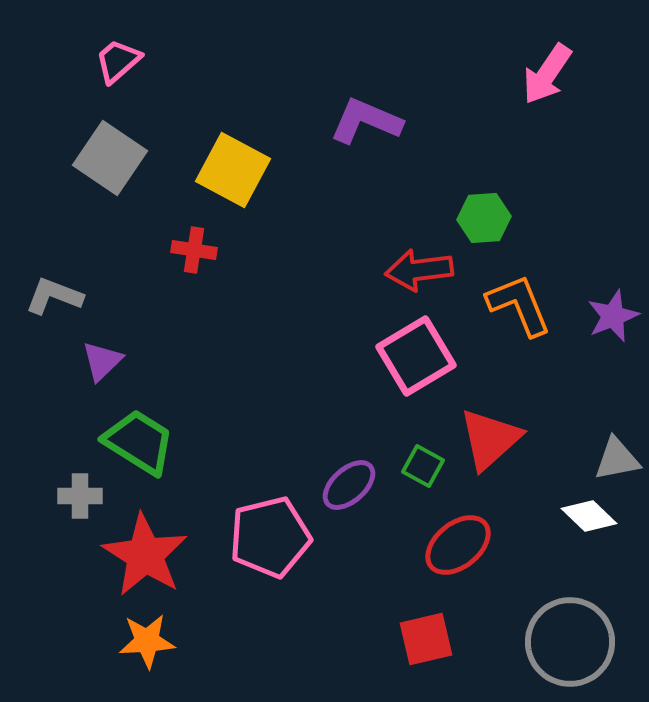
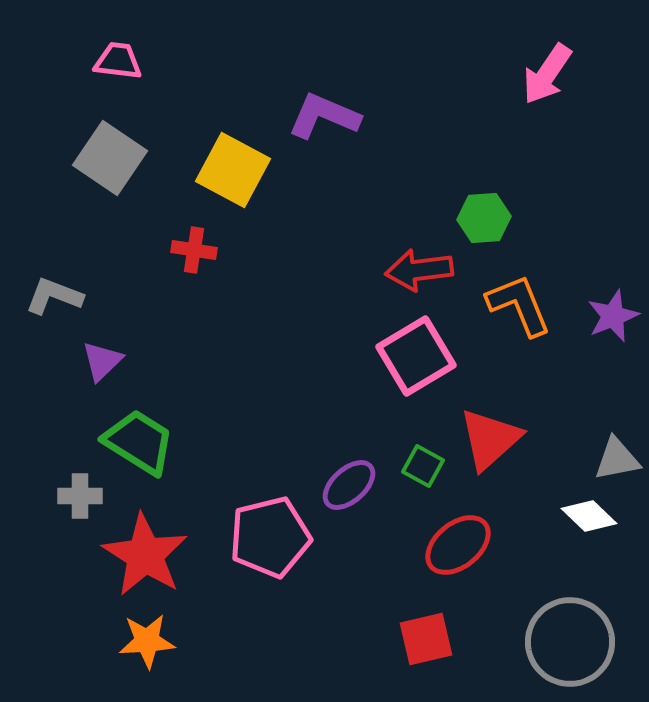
pink trapezoid: rotated 48 degrees clockwise
purple L-shape: moved 42 px left, 5 px up
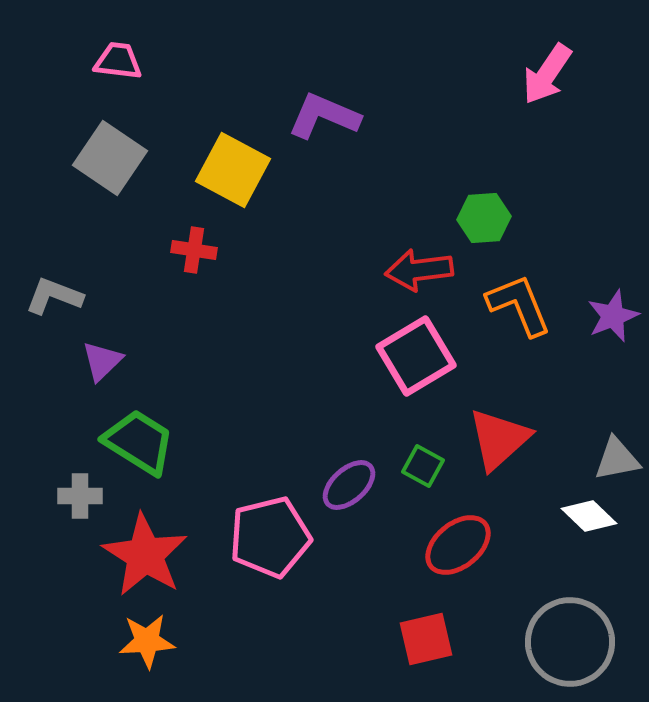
red triangle: moved 9 px right
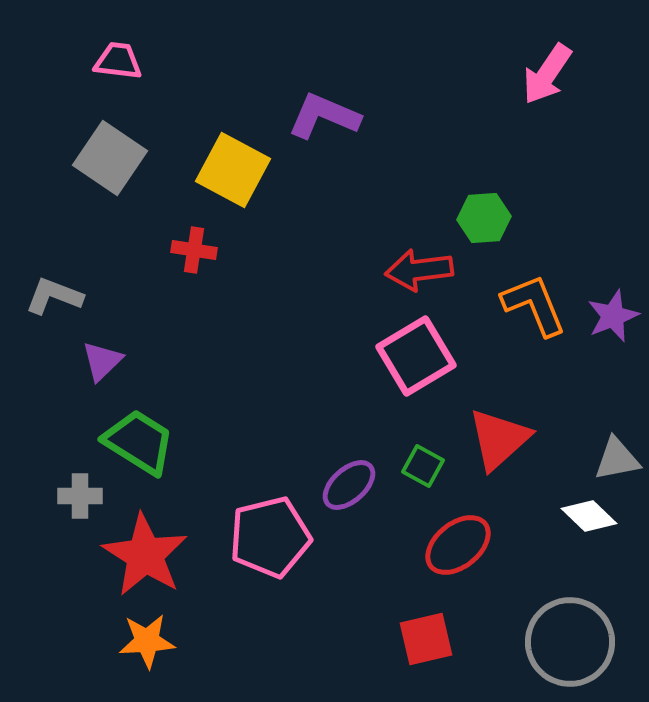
orange L-shape: moved 15 px right
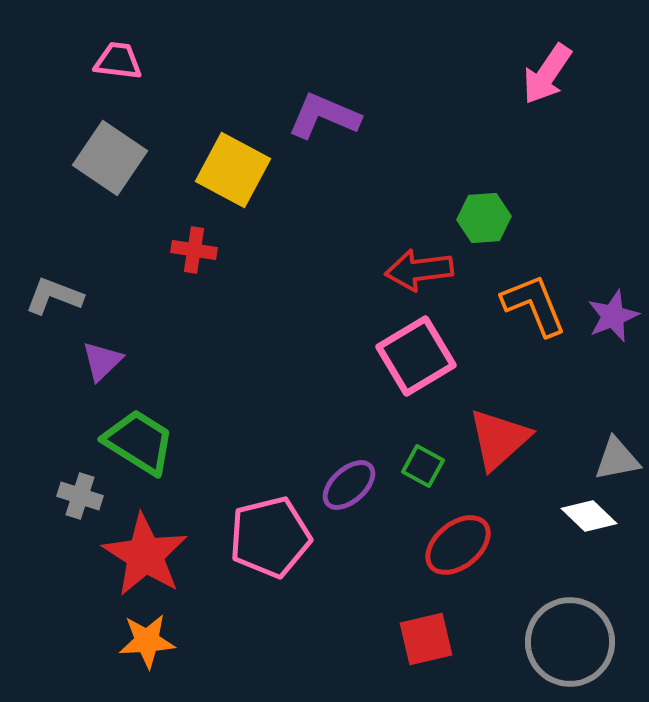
gray cross: rotated 18 degrees clockwise
